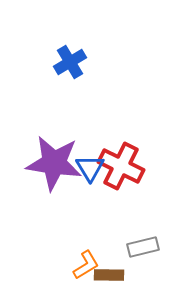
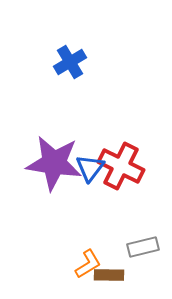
blue triangle: rotated 8 degrees clockwise
orange L-shape: moved 2 px right, 1 px up
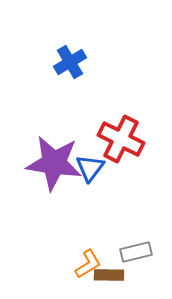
red cross: moved 27 px up
gray rectangle: moved 7 px left, 5 px down
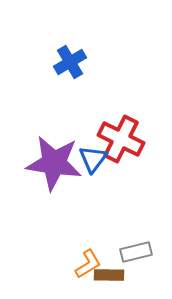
blue triangle: moved 3 px right, 9 px up
